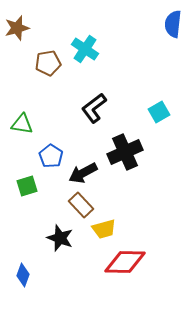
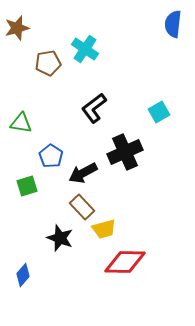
green triangle: moved 1 px left, 1 px up
brown rectangle: moved 1 px right, 2 px down
blue diamond: rotated 20 degrees clockwise
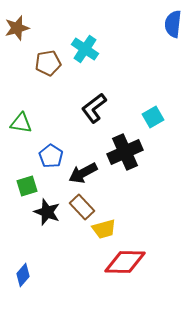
cyan square: moved 6 px left, 5 px down
black star: moved 13 px left, 26 px up
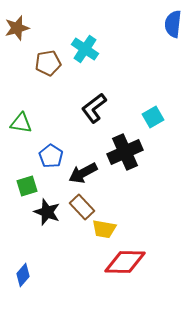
yellow trapezoid: rotated 25 degrees clockwise
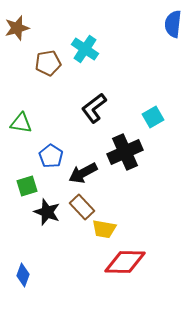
blue diamond: rotated 20 degrees counterclockwise
